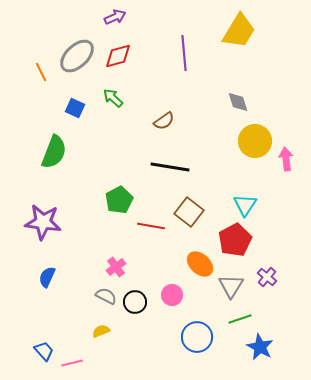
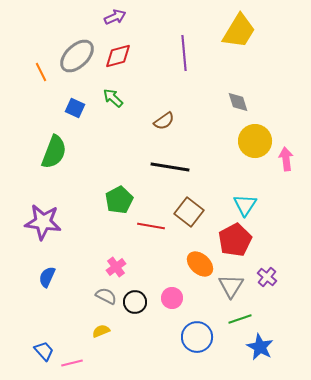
pink circle: moved 3 px down
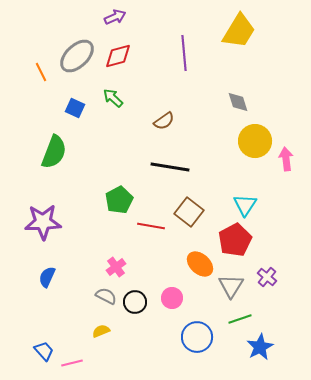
purple star: rotated 9 degrees counterclockwise
blue star: rotated 16 degrees clockwise
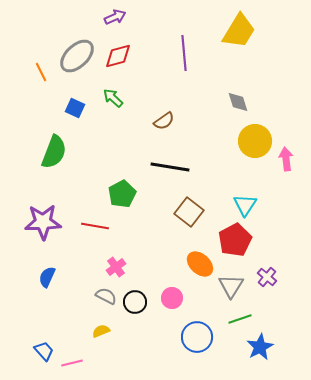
green pentagon: moved 3 px right, 6 px up
red line: moved 56 px left
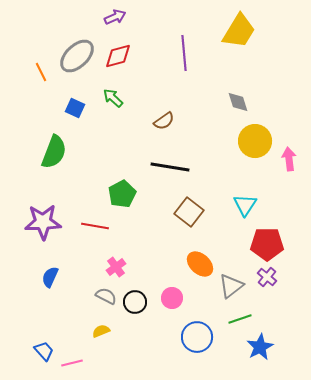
pink arrow: moved 3 px right
red pentagon: moved 32 px right, 4 px down; rotated 28 degrees clockwise
blue semicircle: moved 3 px right
gray triangle: rotated 20 degrees clockwise
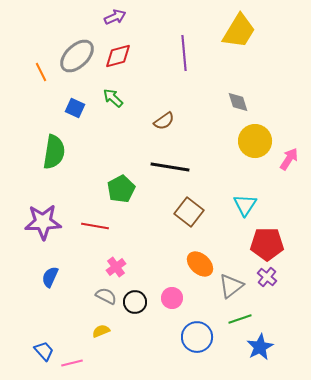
green semicircle: rotated 12 degrees counterclockwise
pink arrow: rotated 40 degrees clockwise
green pentagon: moved 1 px left, 5 px up
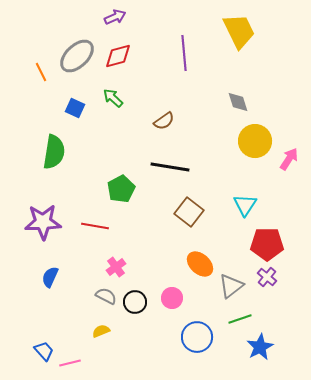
yellow trapezoid: rotated 57 degrees counterclockwise
pink line: moved 2 px left
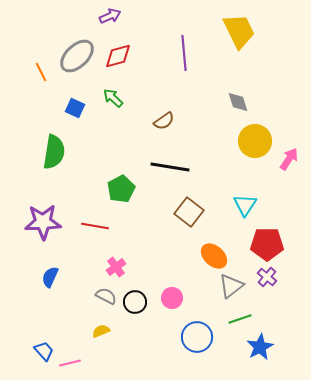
purple arrow: moved 5 px left, 1 px up
orange ellipse: moved 14 px right, 8 px up
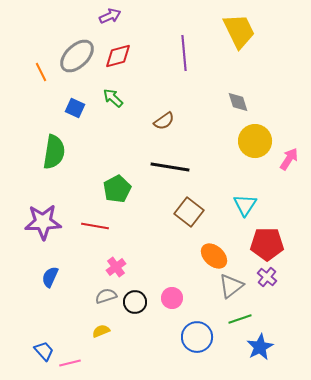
green pentagon: moved 4 px left
gray semicircle: rotated 45 degrees counterclockwise
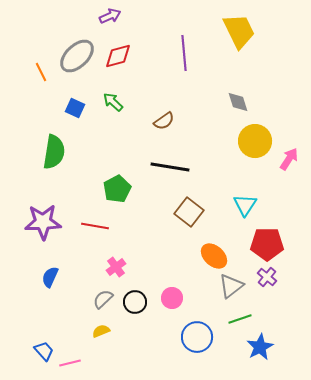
green arrow: moved 4 px down
gray semicircle: moved 3 px left, 3 px down; rotated 25 degrees counterclockwise
